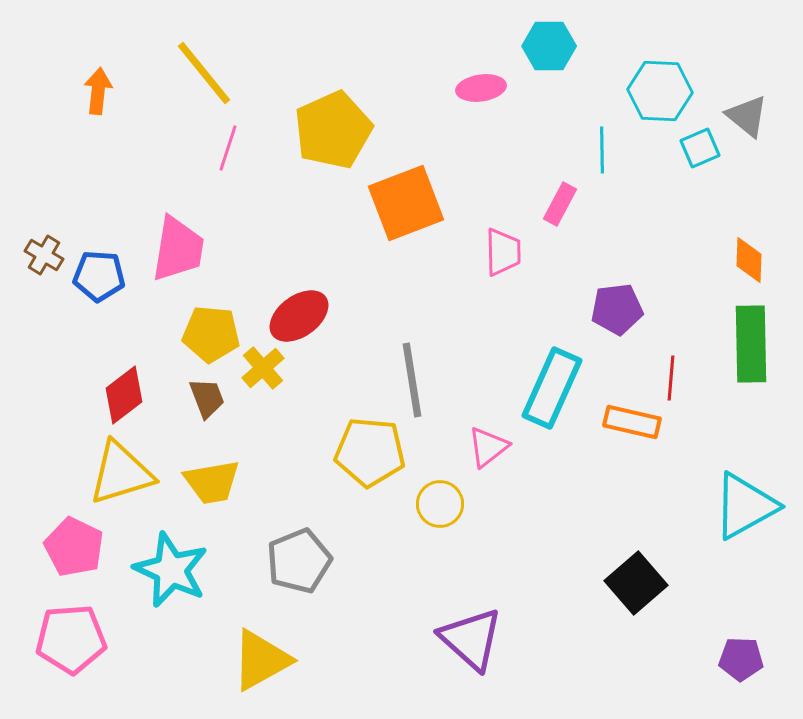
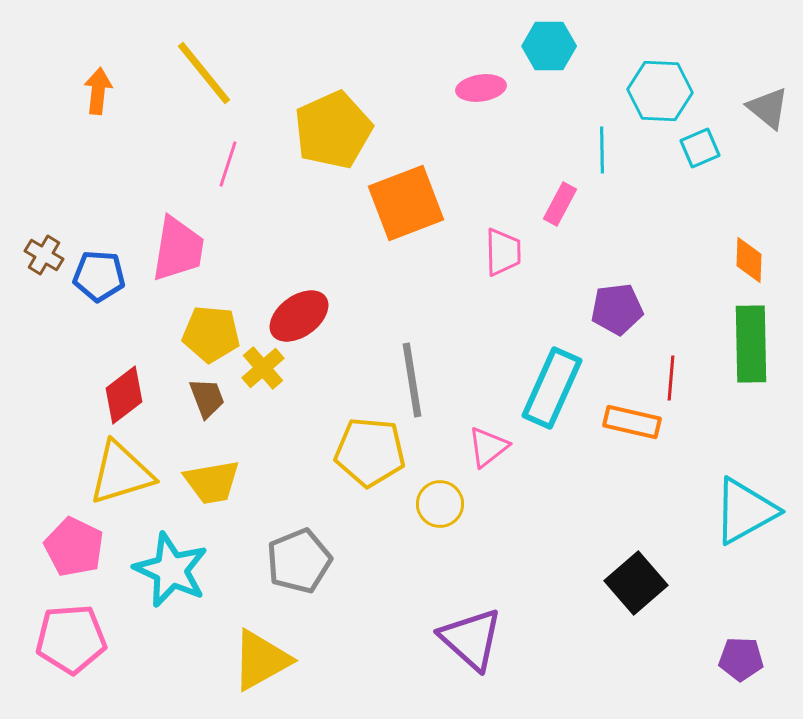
gray triangle at (747, 116): moved 21 px right, 8 px up
pink line at (228, 148): moved 16 px down
cyan triangle at (745, 506): moved 5 px down
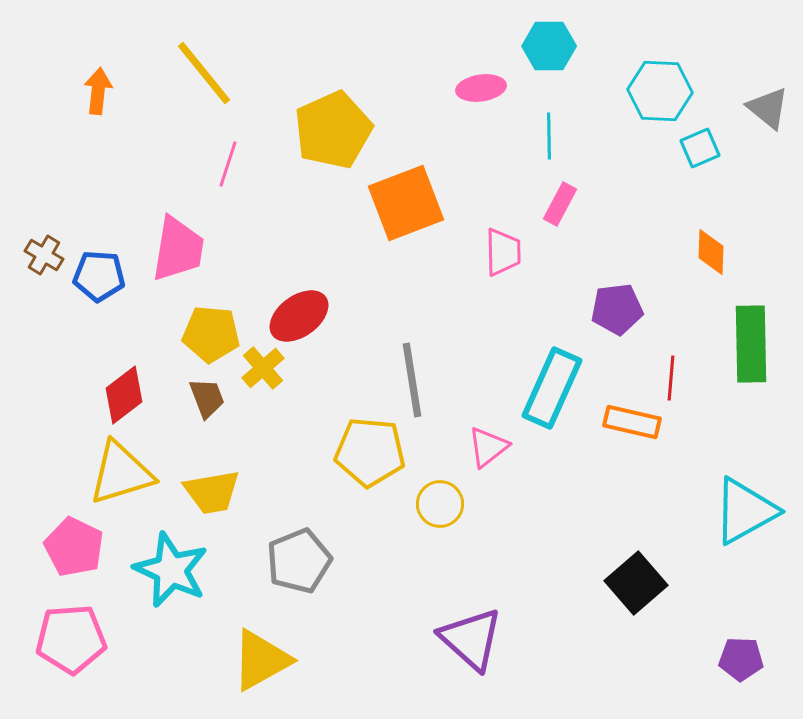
cyan line at (602, 150): moved 53 px left, 14 px up
orange diamond at (749, 260): moved 38 px left, 8 px up
yellow trapezoid at (212, 482): moved 10 px down
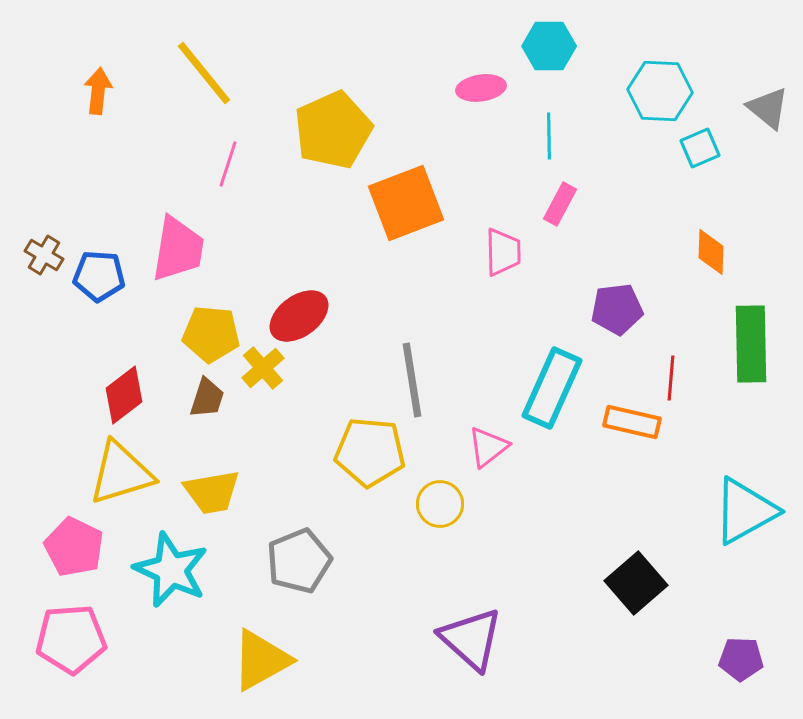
brown trapezoid at (207, 398): rotated 39 degrees clockwise
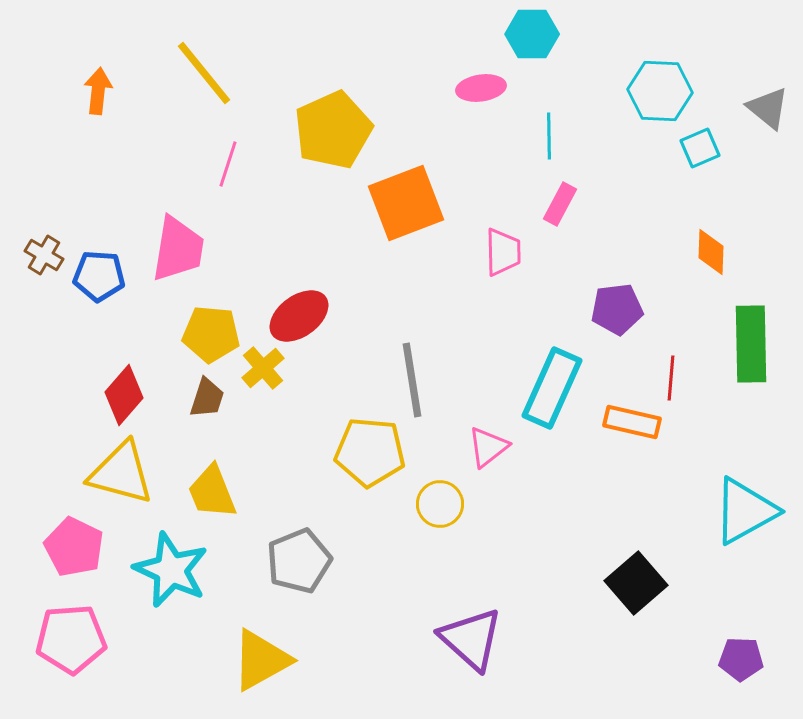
cyan hexagon at (549, 46): moved 17 px left, 12 px up
red diamond at (124, 395): rotated 12 degrees counterclockwise
yellow triangle at (121, 473): rotated 32 degrees clockwise
yellow trapezoid at (212, 492): rotated 78 degrees clockwise
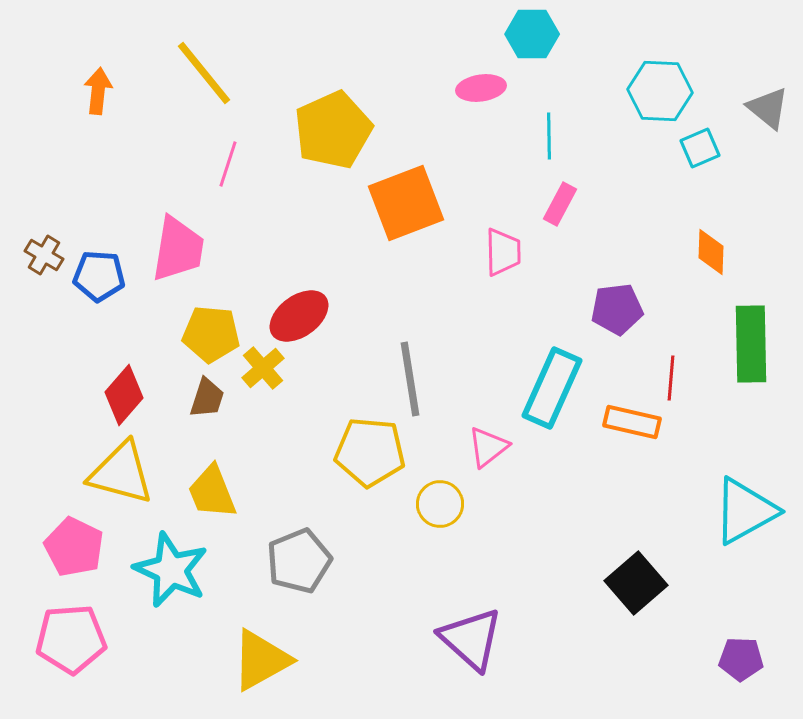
gray line at (412, 380): moved 2 px left, 1 px up
